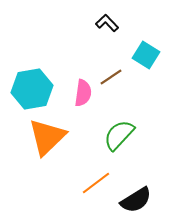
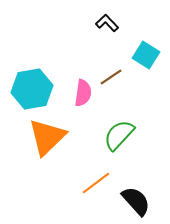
black semicircle: moved 1 px down; rotated 100 degrees counterclockwise
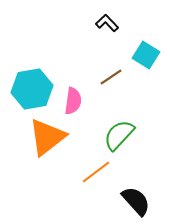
pink semicircle: moved 10 px left, 8 px down
orange triangle: rotated 6 degrees clockwise
orange line: moved 11 px up
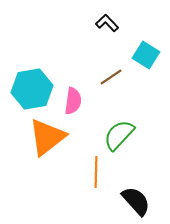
orange line: rotated 52 degrees counterclockwise
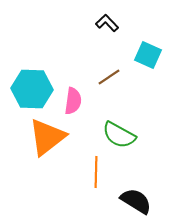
cyan square: moved 2 px right; rotated 8 degrees counterclockwise
brown line: moved 2 px left
cyan hexagon: rotated 12 degrees clockwise
green semicircle: rotated 104 degrees counterclockwise
black semicircle: rotated 16 degrees counterclockwise
